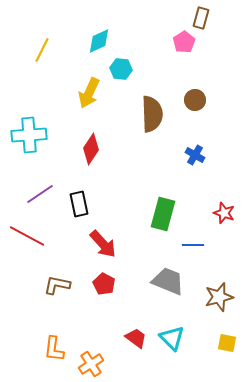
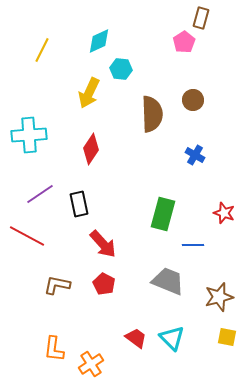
brown circle: moved 2 px left
yellow square: moved 6 px up
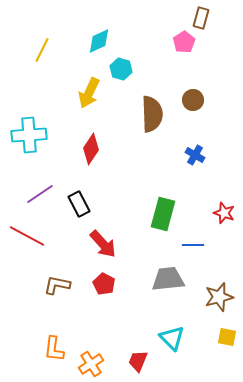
cyan hexagon: rotated 10 degrees clockwise
black rectangle: rotated 15 degrees counterclockwise
gray trapezoid: moved 2 px up; rotated 28 degrees counterclockwise
red trapezoid: moved 2 px right, 23 px down; rotated 105 degrees counterclockwise
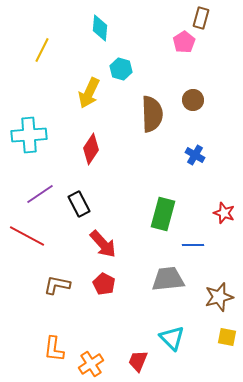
cyan diamond: moved 1 px right, 13 px up; rotated 60 degrees counterclockwise
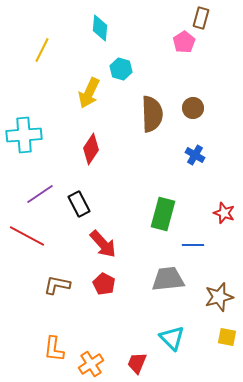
brown circle: moved 8 px down
cyan cross: moved 5 px left
red trapezoid: moved 1 px left, 2 px down
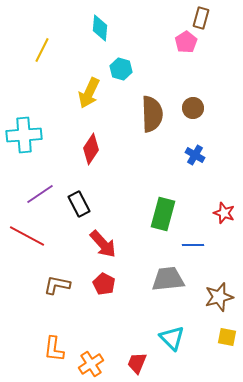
pink pentagon: moved 2 px right
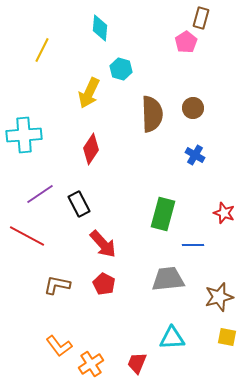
cyan triangle: rotated 48 degrees counterclockwise
orange L-shape: moved 5 px right, 3 px up; rotated 44 degrees counterclockwise
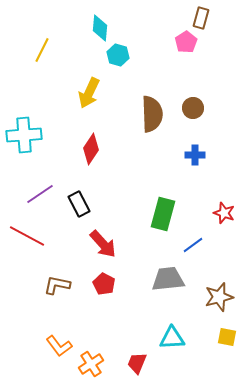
cyan hexagon: moved 3 px left, 14 px up
blue cross: rotated 30 degrees counterclockwise
blue line: rotated 35 degrees counterclockwise
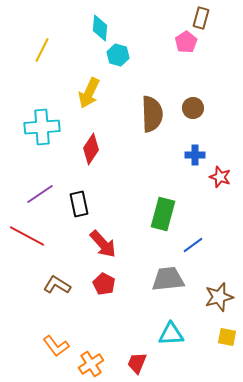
cyan cross: moved 18 px right, 8 px up
black rectangle: rotated 15 degrees clockwise
red star: moved 4 px left, 36 px up
brown L-shape: rotated 20 degrees clockwise
cyan triangle: moved 1 px left, 4 px up
orange L-shape: moved 3 px left
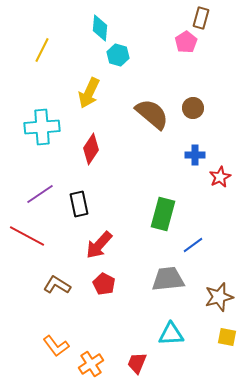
brown semicircle: rotated 48 degrees counterclockwise
red star: rotated 25 degrees clockwise
red arrow: moved 4 px left, 1 px down; rotated 84 degrees clockwise
